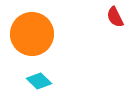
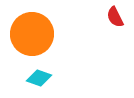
cyan diamond: moved 3 px up; rotated 25 degrees counterclockwise
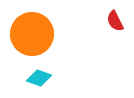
red semicircle: moved 4 px down
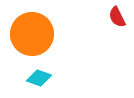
red semicircle: moved 2 px right, 4 px up
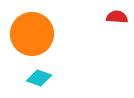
red semicircle: rotated 120 degrees clockwise
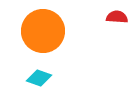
orange circle: moved 11 px right, 3 px up
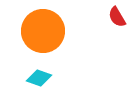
red semicircle: rotated 125 degrees counterclockwise
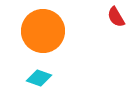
red semicircle: moved 1 px left
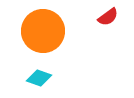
red semicircle: moved 8 px left; rotated 95 degrees counterclockwise
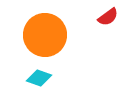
orange circle: moved 2 px right, 4 px down
